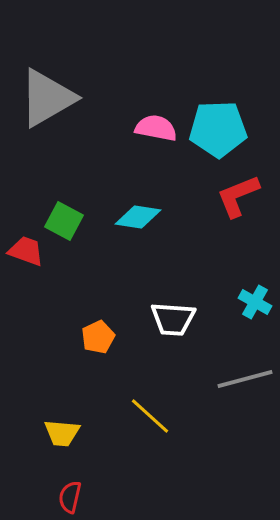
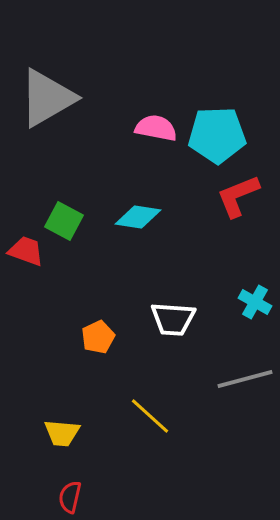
cyan pentagon: moved 1 px left, 6 px down
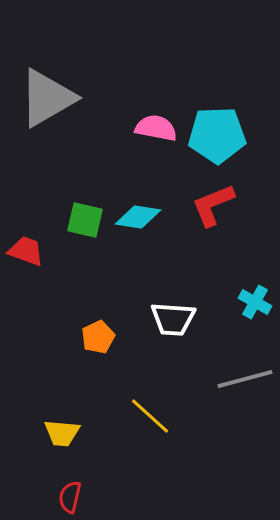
red L-shape: moved 25 px left, 9 px down
green square: moved 21 px right, 1 px up; rotated 15 degrees counterclockwise
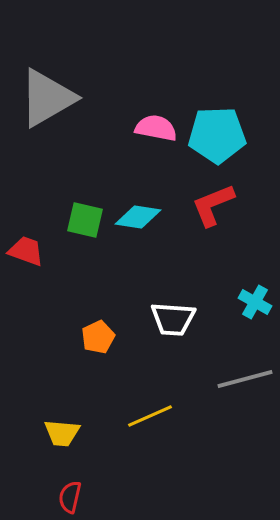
yellow line: rotated 66 degrees counterclockwise
